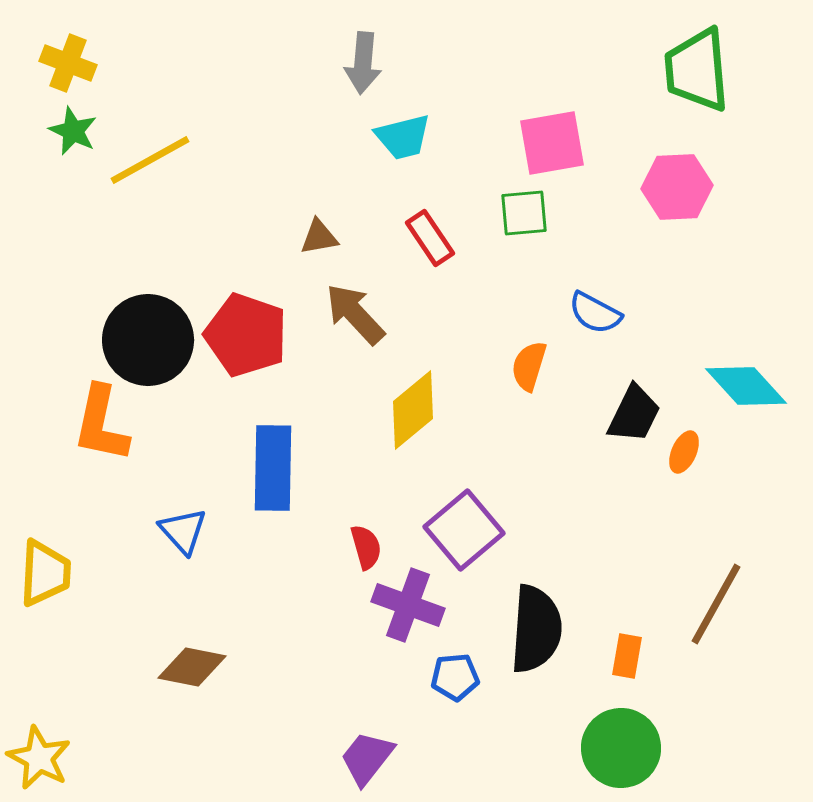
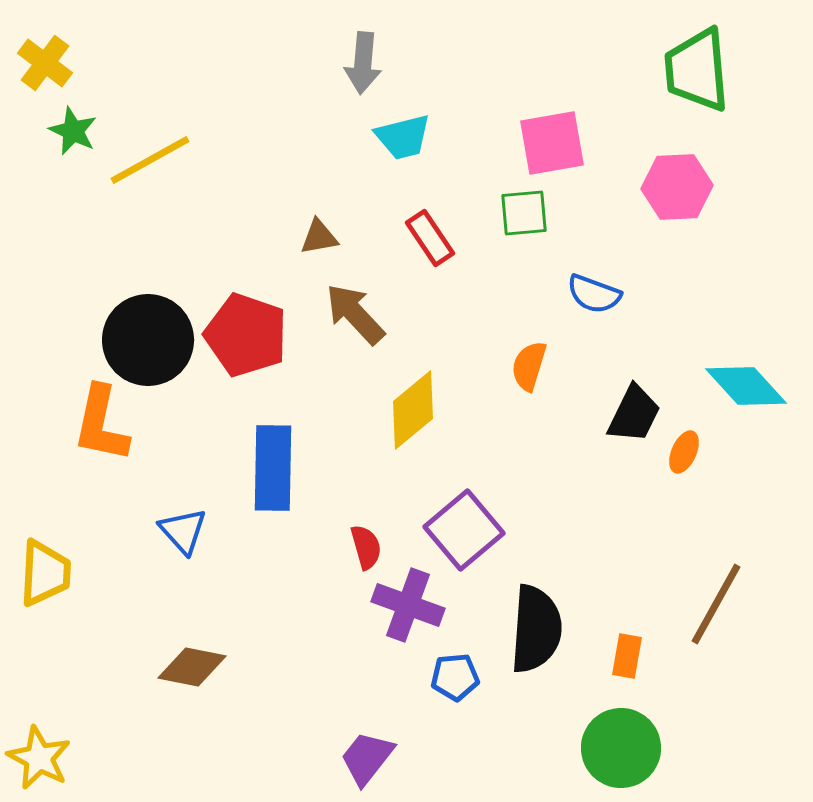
yellow cross: moved 23 px left; rotated 16 degrees clockwise
blue semicircle: moved 1 px left, 19 px up; rotated 8 degrees counterclockwise
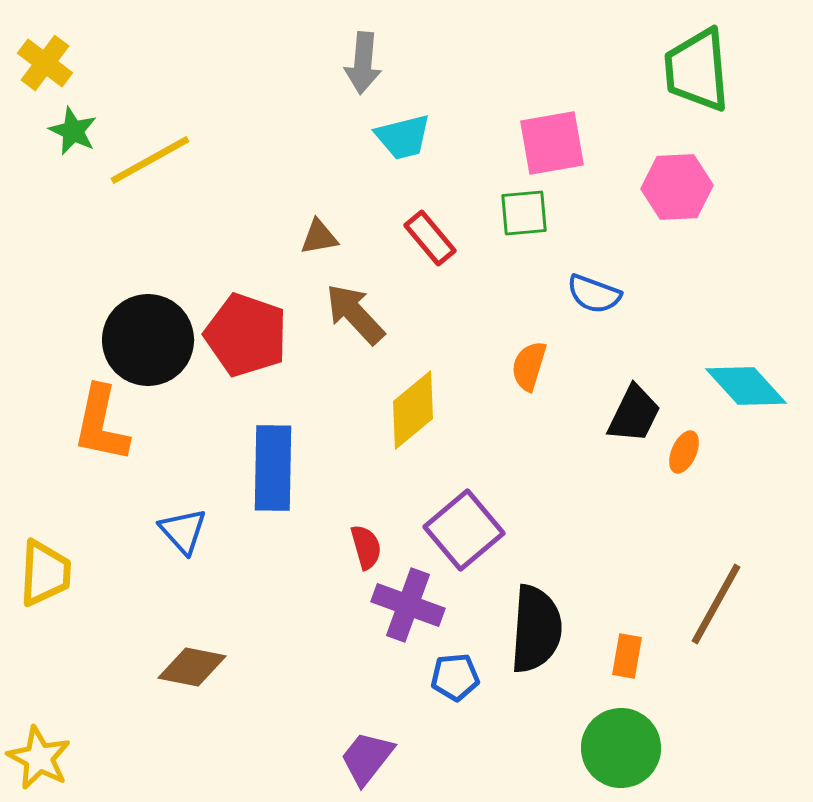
red rectangle: rotated 6 degrees counterclockwise
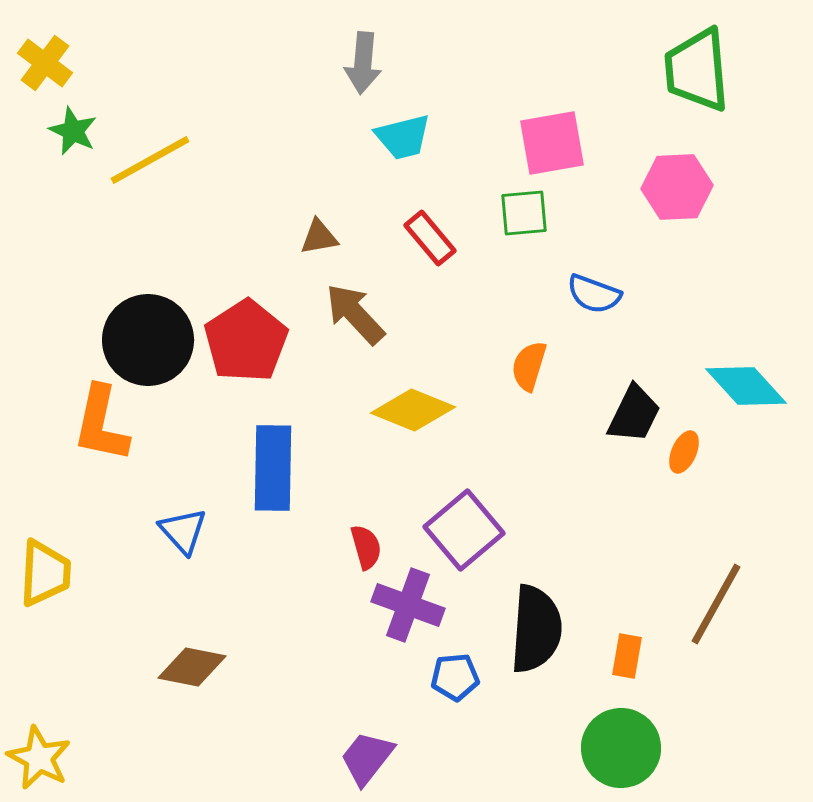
red pentagon: moved 6 px down; rotated 20 degrees clockwise
yellow diamond: rotated 62 degrees clockwise
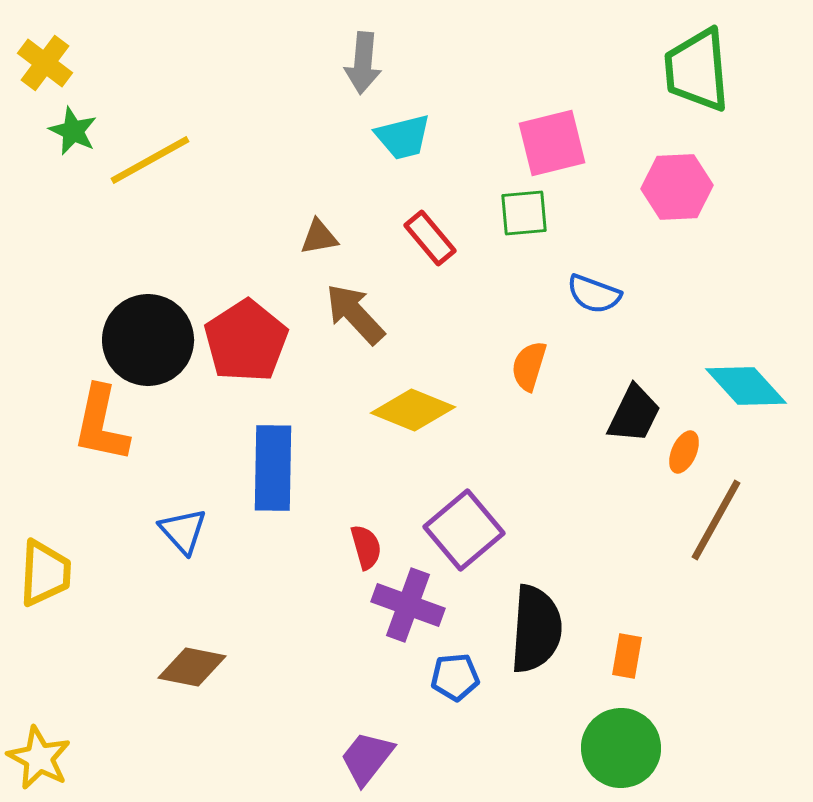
pink square: rotated 4 degrees counterclockwise
brown line: moved 84 px up
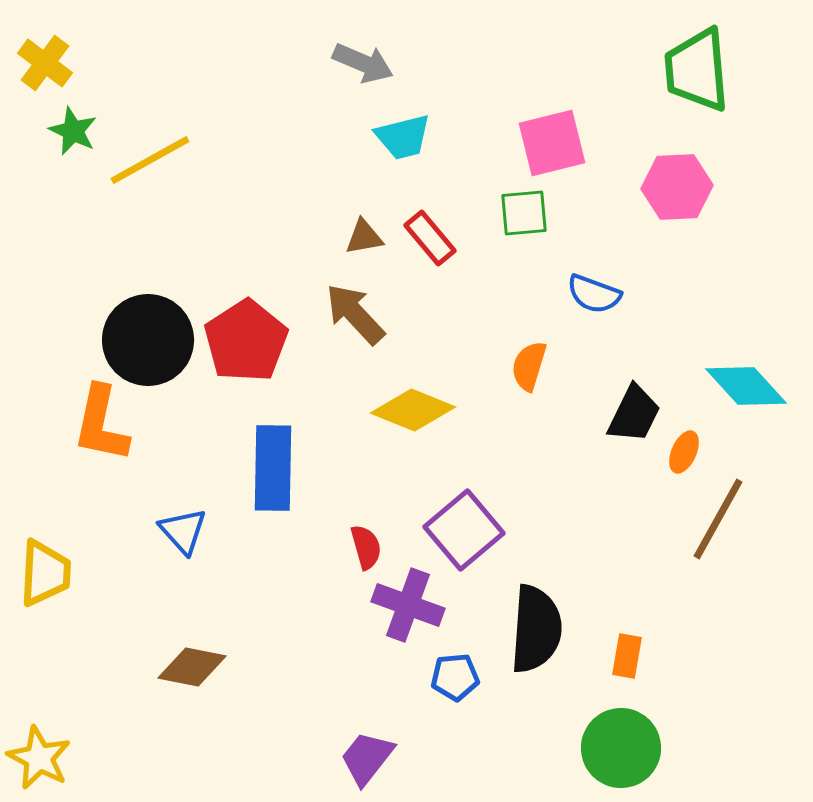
gray arrow: rotated 72 degrees counterclockwise
brown triangle: moved 45 px right
brown line: moved 2 px right, 1 px up
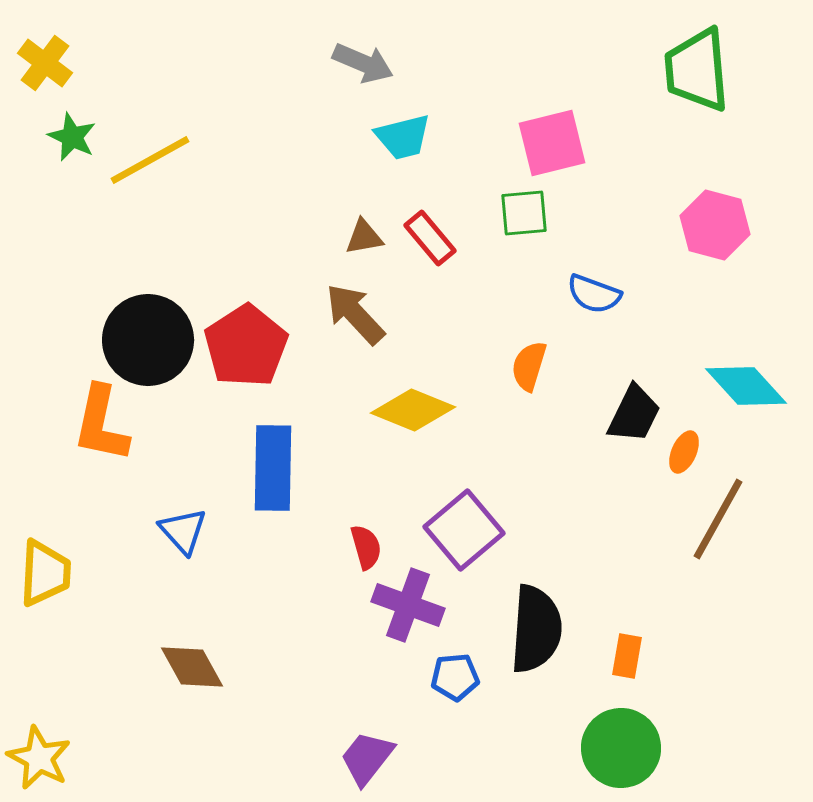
green star: moved 1 px left, 6 px down
pink hexagon: moved 38 px right, 38 px down; rotated 18 degrees clockwise
red pentagon: moved 5 px down
brown diamond: rotated 50 degrees clockwise
